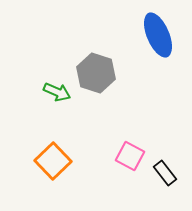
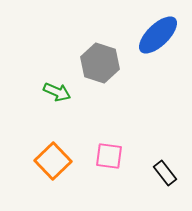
blue ellipse: rotated 69 degrees clockwise
gray hexagon: moved 4 px right, 10 px up
pink square: moved 21 px left; rotated 20 degrees counterclockwise
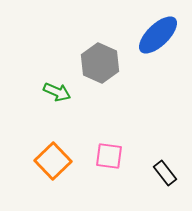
gray hexagon: rotated 6 degrees clockwise
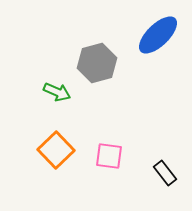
gray hexagon: moved 3 px left; rotated 21 degrees clockwise
orange square: moved 3 px right, 11 px up
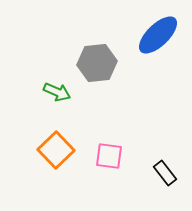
gray hexagon: rotated 9 degrees clockwise
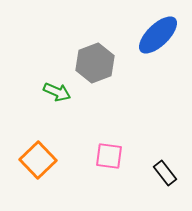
gray hexagon: moved 2 px left; rotated 15 degrees counterclockwise
orange square: moved 18 px left, 10 px down
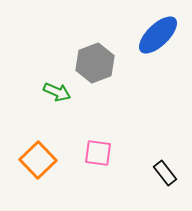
pink square: moved 11 px left, 3 px up
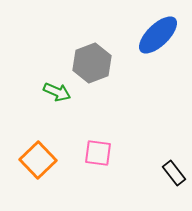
gray hexagon: moved 3 px left
black rectangle: moved 9 px right
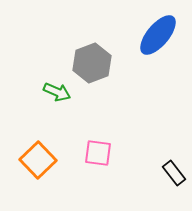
blue ellipse: rotated 6 degrees counterclockwise
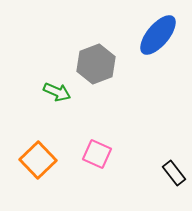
gray hexagon: moved 4 px right, 1 px down
pink square: moved 1 px left, 1 px down; rotated 16 degrees clockwise
